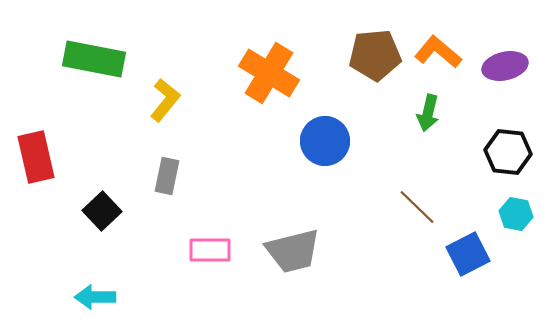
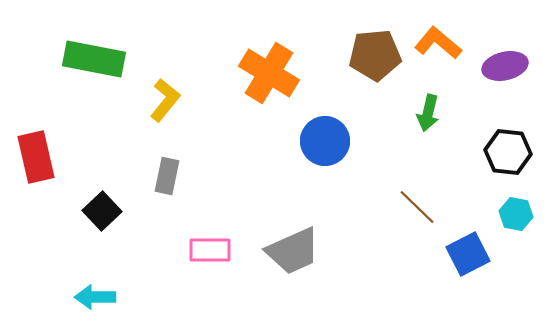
orange L-shape: moved 9 px up
gray trapezoid: rotated 10 degrees counterclockwise
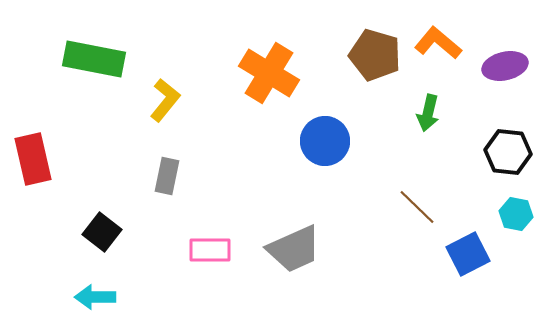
brown pentagon: rotated 21 degrees clockwise
red rectangle: moved 3 px left, 2 px down
black square: moved 21 px down; rotated 9 degrees counterclockwise
gray trapezoid: moved 1 px right, 2 px up
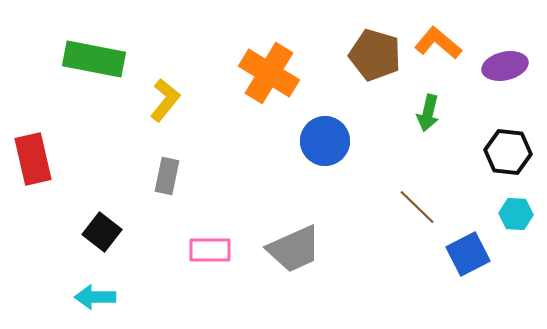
cyan hexagon: rotated 8 degrees counterclockwise
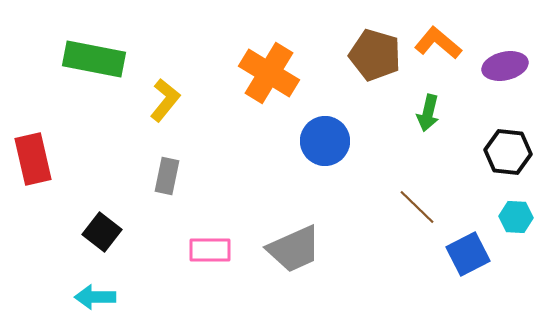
cyan hexagon: moved 3 px down
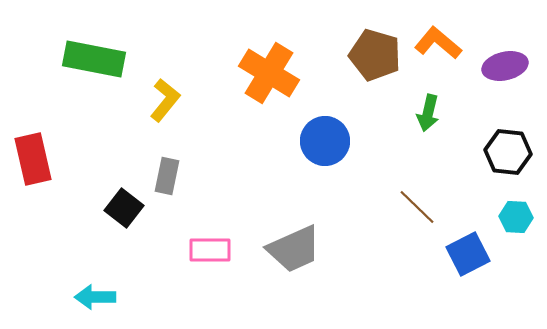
black square: moved 22 px right, 24 px up
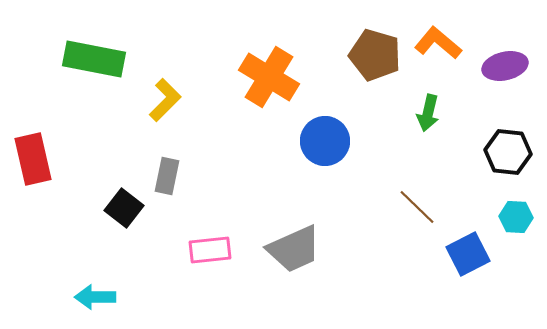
orange cross: moved 4 px down
yellow L-shape: rotated 6 degrees clockwise
pink rectangle: rotated 6 degrees counterclockwise
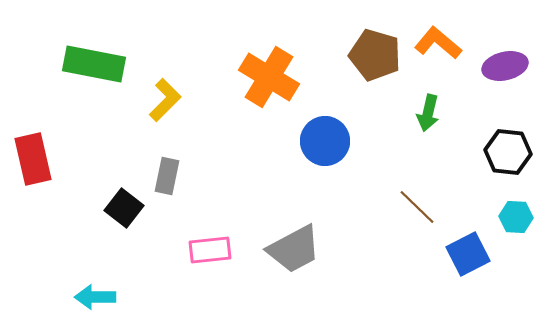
green rectangle: moved 5 px down
gray trapezoid: rotated 4 degrees counterclockwise
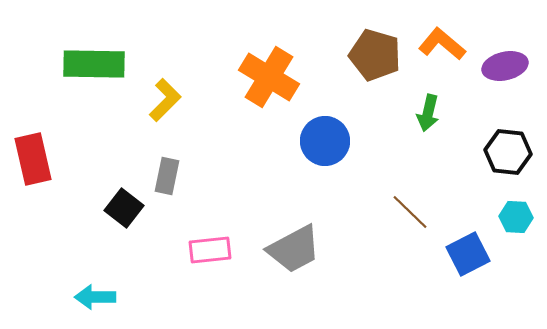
orange L-shape: moved 4 px right, 1 px down
green rectangle: rotated 10 degrees counterclockwise
brown line: moved 7 px left, 5 px down
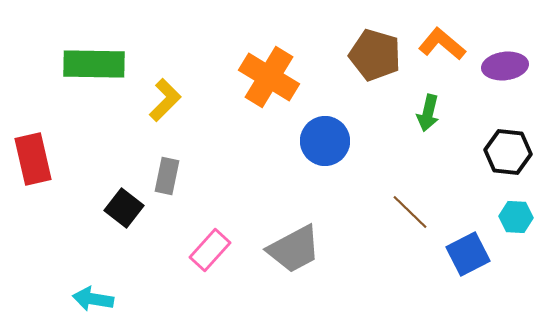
purple ellipse: rotated 6 degrees clockwise
pink rectangle: rotated 42 degrees counterclockwise
cyan arrow: moved 2 px left, 2 px down; rotated 9 degrees clockwise
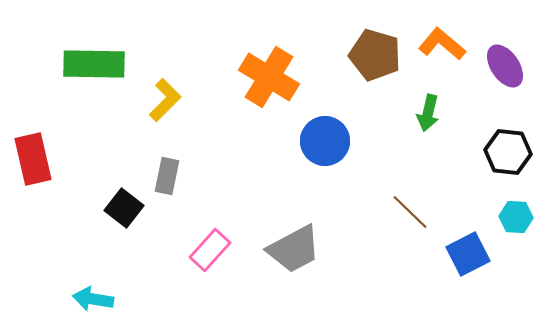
purple ellipse: rotated 63 degrees clockwise
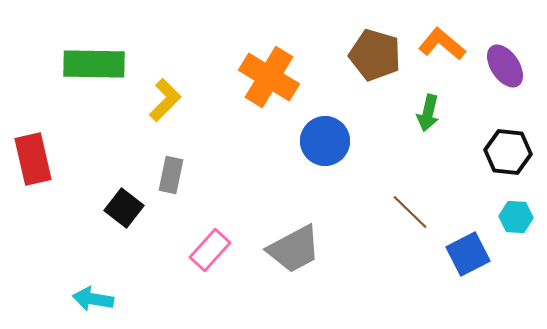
gray rectangle: moved 4 px right, 1 px up
